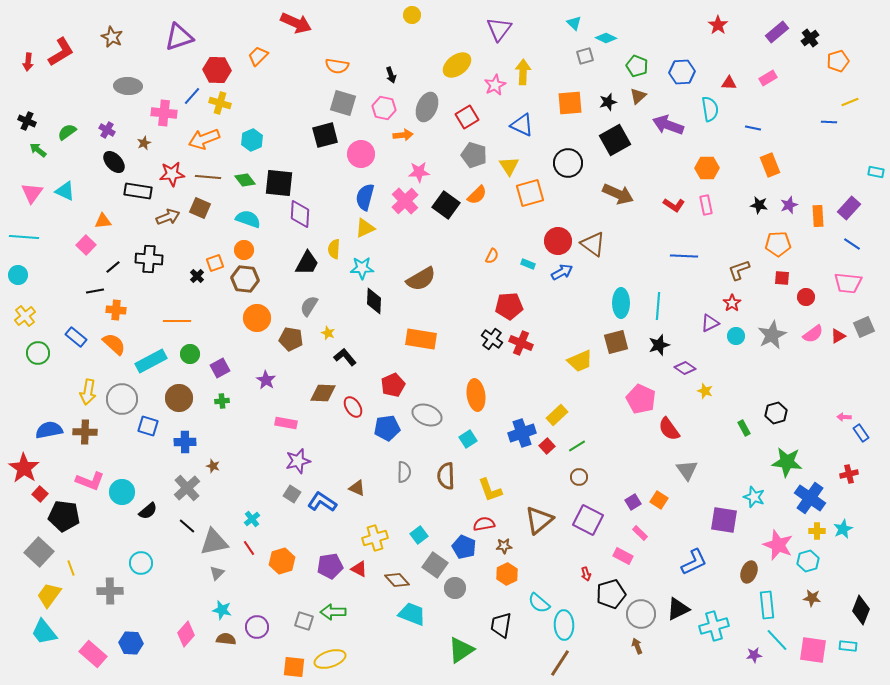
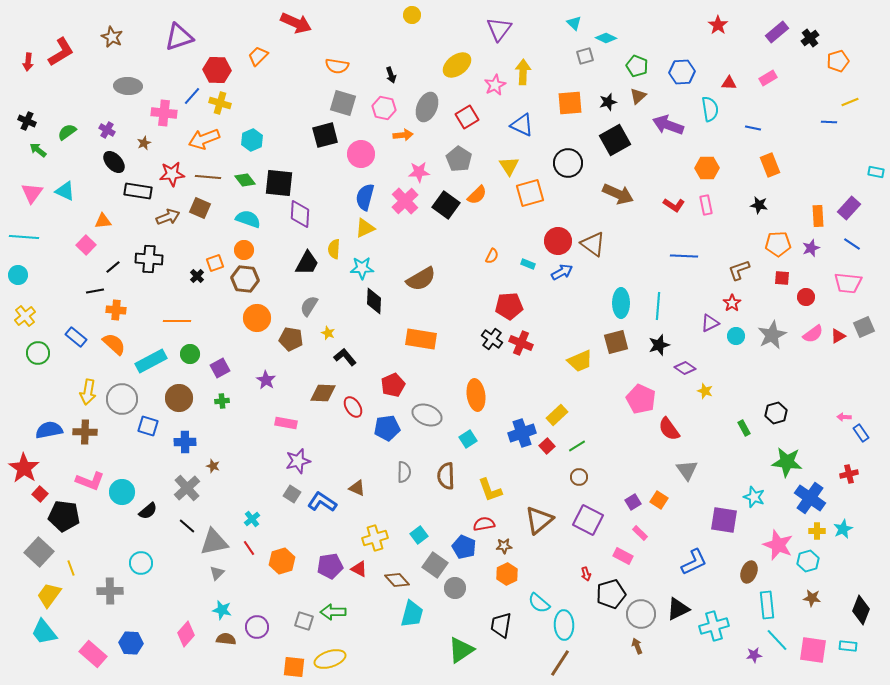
gray pentagon at (474, 155): moved 15 px left, 4 px down; rotated 15 degrees clockwise
purple star at (789, 205): moved 22 px right, 43 px down
cyan trapezoid at (412, 614): rotated 84 degrees clockwise
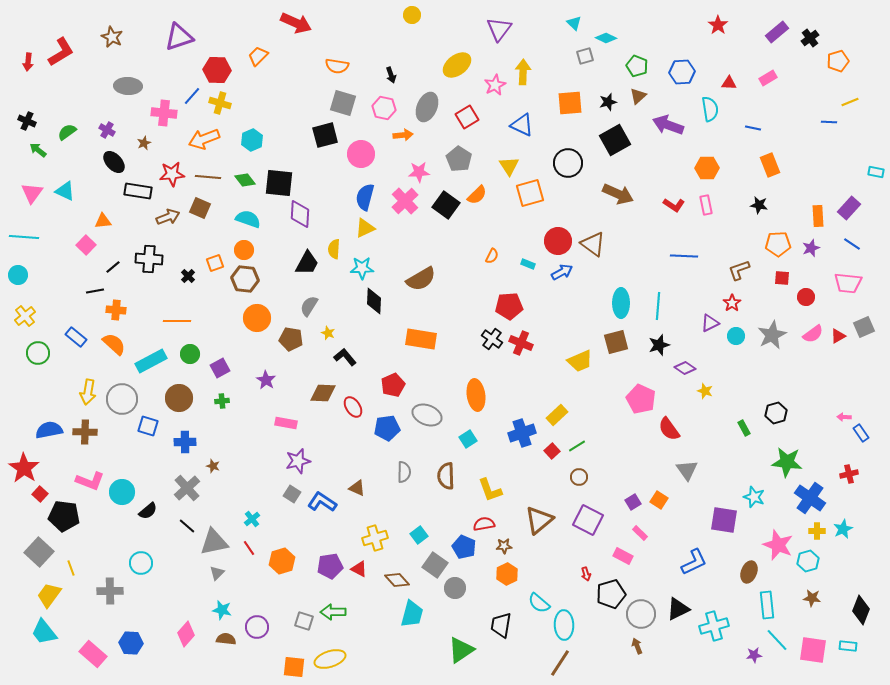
black cross at (197, 276): moved 9 px left
red square at (547, 446): moved 5 px right, 5 px down
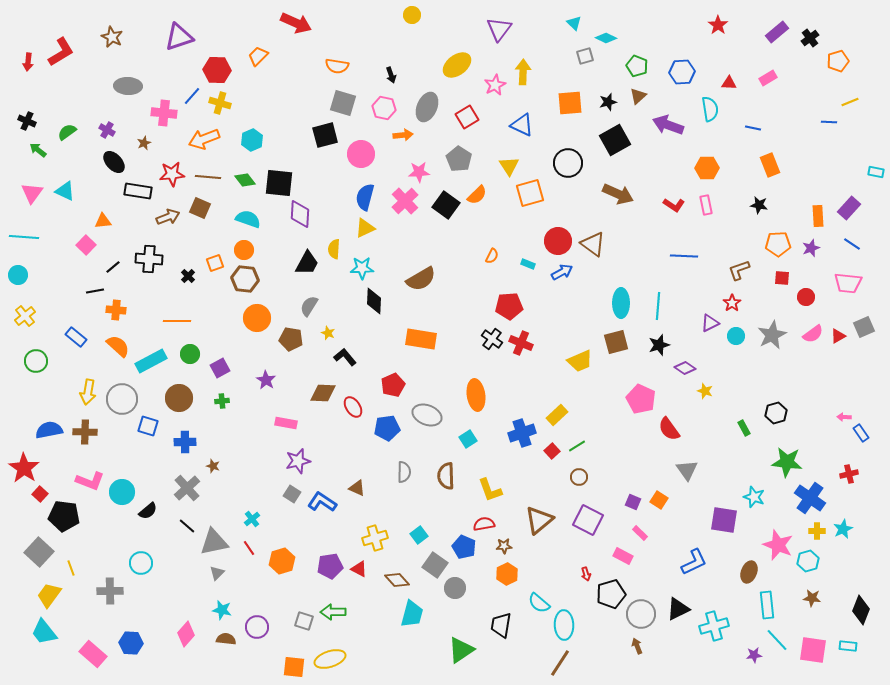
orange semicircle at (114, 344): moved 4 px right, 2 px down
green circle at (38, 353): moved 2 px left, 8 px down
purple square at (633, 502): rotated 35 degrees counterclockwise
